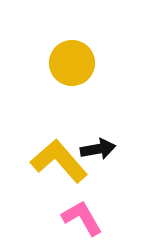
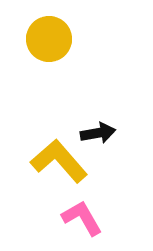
yellow circle: moved 23 px left, 24 px up
black arrow: moved 16 px up
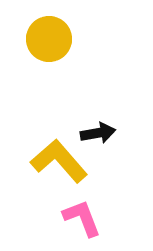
pink L-shape: rotated 9 degrees clockwise
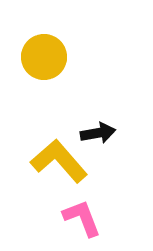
yellow circle: moved 5 px left, 18 px down
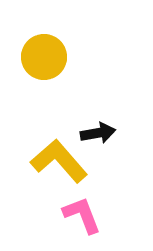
pink L-shape: moved 3 px up
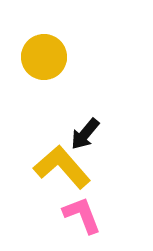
black arrow: moved 13 px left, 1 px down; rotated 140 degrees clockwise
yellow L-shape: moved 3 px right, 6 px down
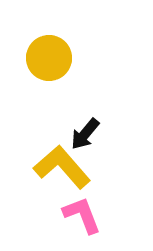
yellow circle: moved 5 px right, 1 px down
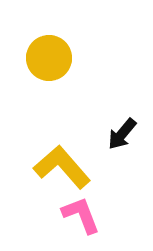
black arrow: moved 37 px right
pink L-shape: moved 1 px left
